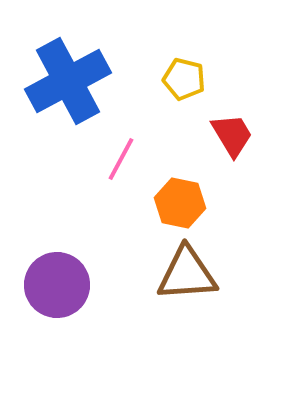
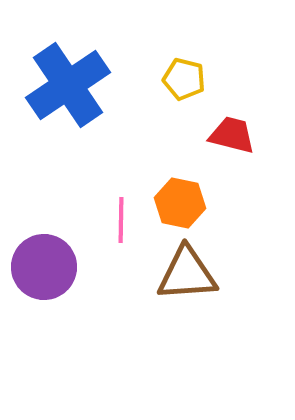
blue cross: moved 4 px down; rotated 6 degrees counterclockwise
red trapezoid: rotated 45 degrees counterclockwise
pink line: moved 61 px down; rotated 27 degrees counterclockwise
purple circle: moved 13 px left, 18 px up
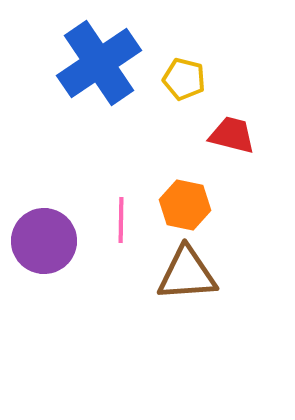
blue cross: moved 31 px right, 22 px up
orange hexagon: moved 5 px right, 2 px down
purple circle: moved 26 px up
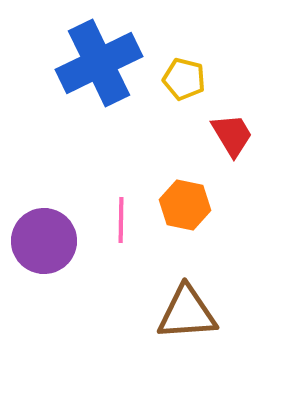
blue cross: rotated 8 degrees clockwise
red trapezoid: rotated 45 degrees clockwise
brown triangle: moved 39 px down
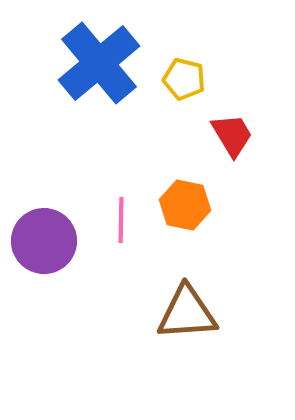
blue cross: rotated 14 degrees counterclockwise
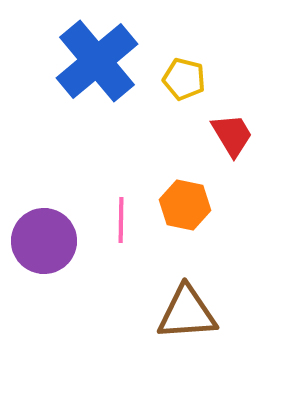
blue cross: moved 2 px left, 2 px up
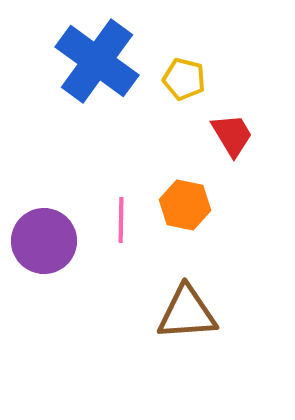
blue cross: rotated 14 degrees counterclockwise
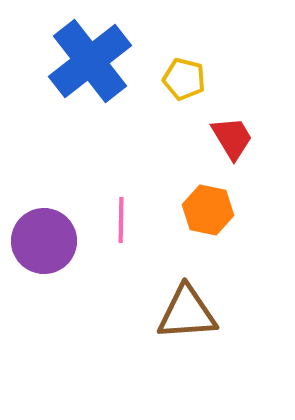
blue cross: moved 7 px left; rotated 16 degrees clockwise
red trapezoid: moved 3 px down
orange hexagon: moved 23 px right, 5 px down
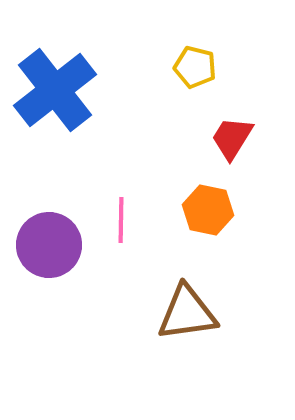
blue cross: moved 35 px left, 29 px down
yellow pentagon: moved 11 px right, 12 px up
red trapezoid: rotated 117 degrees counterclockwise
purple circle: moved 5 px right, 4 px down
brown triangle: rotated 4 degrees counterclockwise
